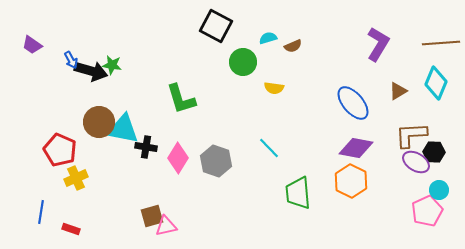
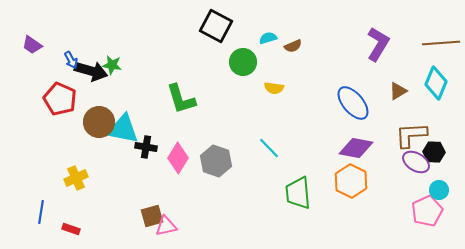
red pentagon: moved 51 px up
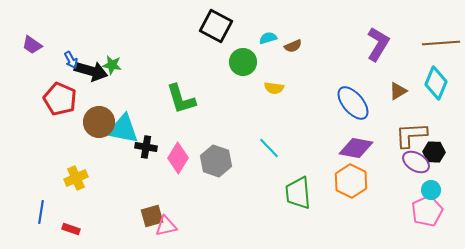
cyan circle: moved 8 px left
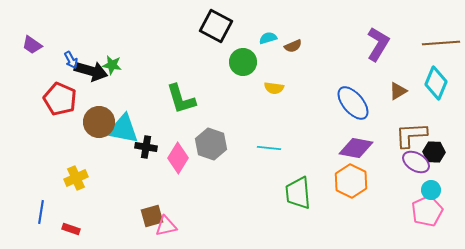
cyan line: rotated 40 degrees counterclockwise
gray hexagon: moved 5 px left, 17 px up
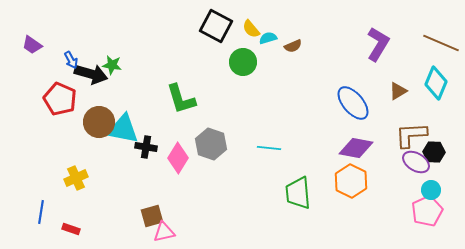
brown line: rotated 27 degrees clockwise
black arrow: moved 3 px down
yellow semicircle: moved 23 px left, 59 px up; rotated 42 degrees clockwise
pink triangle: moved 2 px left, 6 px down
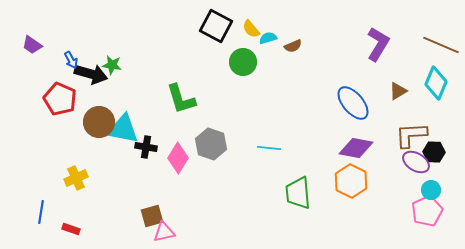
brown line: moved 2 px down
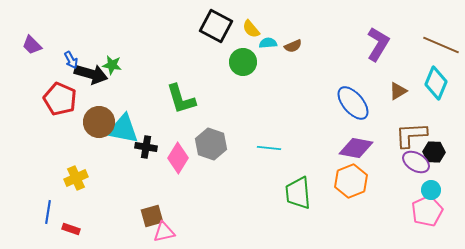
cyan semicircle: moved 5 px down; rotated 12 degrees clockwise
purple trapezoid: rotated 10 degrees clockwise
orange hexagon: rotated 12 degrees clockwise
blue line: moved 7 px right
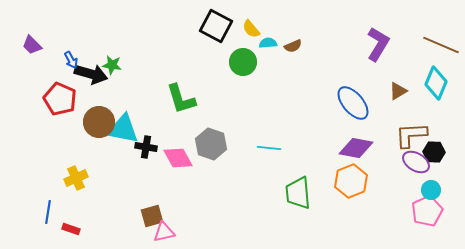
pink diamond: rotated 60 degrees counterclockwise
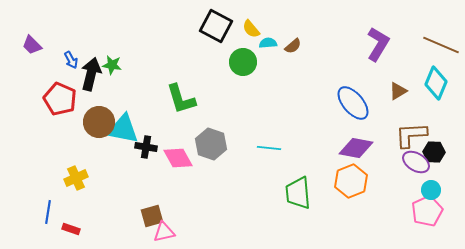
brown semicircle: rotated 18 degrees counterclockwise
black arrow: rotated 92 degrees counterclockwise
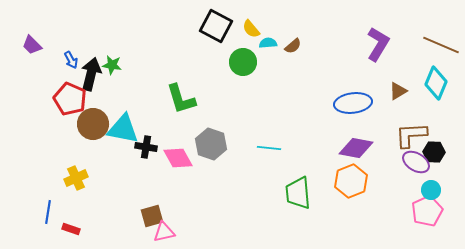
red pentagon: moved 10 px right
blue ellipse: rotated 57 degrees counterclockwise
brown circle: moved 6 px left, 2 px down
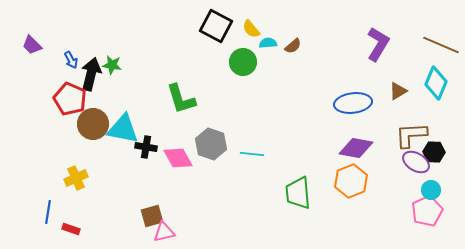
cyan line: moved 17 px left, 6 px down
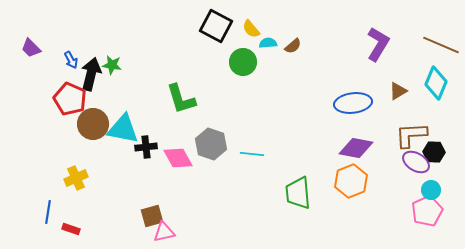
purple trapezoid: moved 1 px left, 3 px down
black cross: rotated 15 degrees counterclockwise
